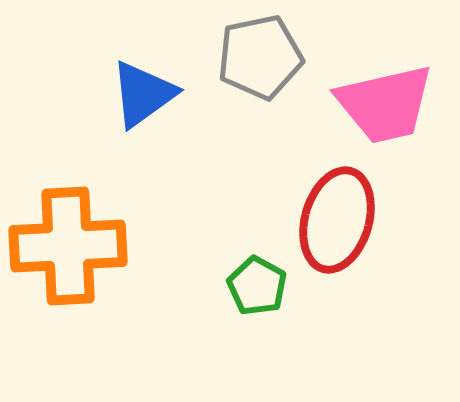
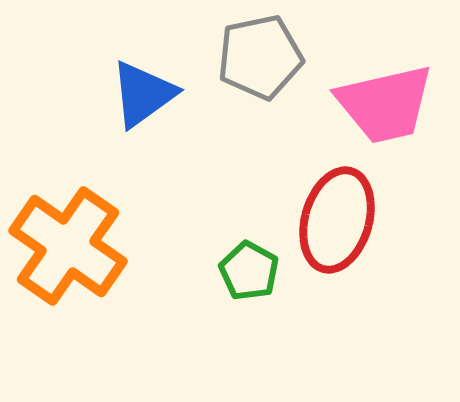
orange cross: rotated 38 degrees clockwise
green pentagon: moved 8 px left, 15 px up
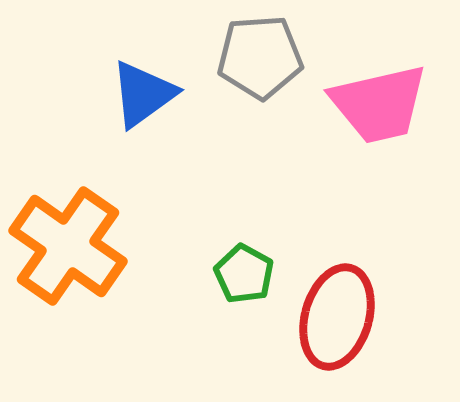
gray pentagon: rotated 8 degrees clockwise
pink trapezoid: moved 6 px left
red ellipse: moved 97 px down
green pentagon: moved 5 px left, 3 px down
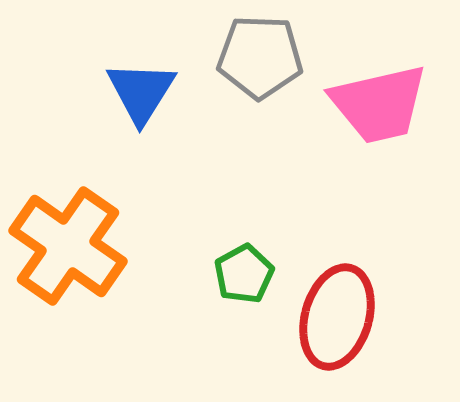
gray pentagon: rotated 6 degrees clockwise
blue triangle: moved 2 px left, 2 px up; rotated 22 degrees counterclockwise
green pentagon: rotated 14 degrees clockwise
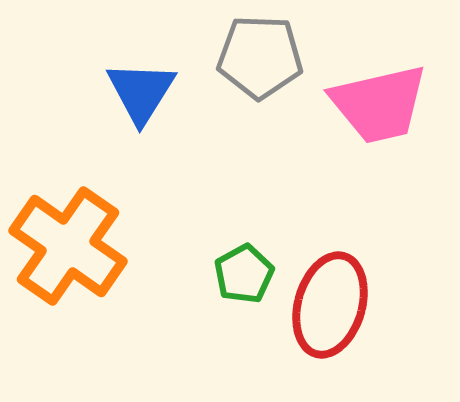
red ellipse: moved 7 px left, 12 px up
